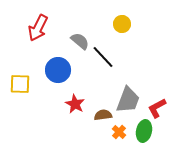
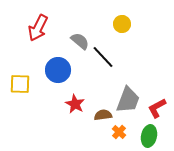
green ellipse: moved 5 px right, 5 px down
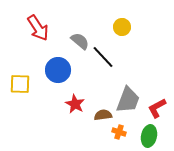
yellow circle: moved 3 px down
red arrow: rotated 60 degrees counterclockwise
orange cross: rotated 24 degrees counterclockwise
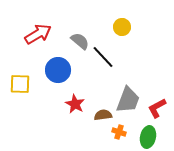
red arrow: moved 6 px down; rotated 88 degrees counterclockwise
green ellipse: moved 1 px left, 1 px down
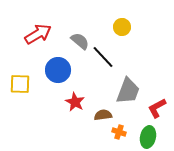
gray trapezoid: moved 9 px up
red star: moved 2 px up
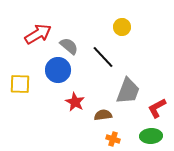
gray semicircle: moved 11 px left, 5 px down
orange cross: moved 6 px left, 7 px down
green ellipse: moved 3 px right, 1 px up; rotated 75 degrees clockwise
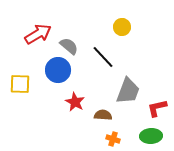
red L-shape: rotated 15 degrees clockwise
brown semicircle: rotated 12 degrees clockwise
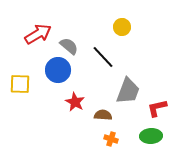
orange cross: moved 2 px left
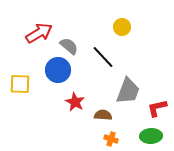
red arrow: moved 1 px right, 1 px up
